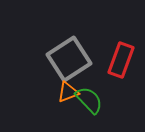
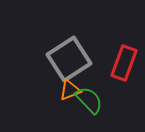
red rectangle: moved 3 px right, 3 px down
orange triangle: moved 2 px right, 2 px up
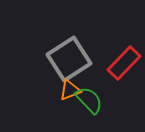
red rectangle: rotated 24 degrees clockwise
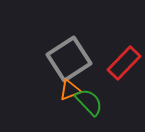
green semicircle: moved 2 px down
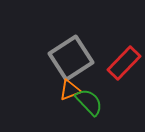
gray square: moved 2 px right, 1 px up
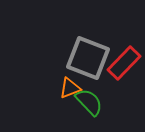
gray square: moved 17 px right; rotated 36 degrees counterclockwise
orange triangle: moved 2 px up
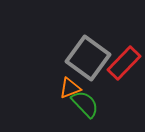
gray square: rotated 15 degrees clockwise
green semicircle: moved 4 px left, 2 px down
